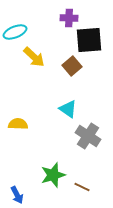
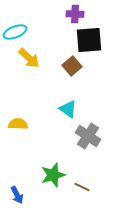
purple cross: moved 6 px right, 4 px up
yellow arrow: moved 5 px left, 1 px down
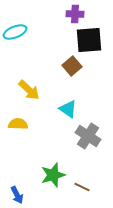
yellow arrow: moved 32 px down
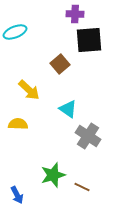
brown square: moved 12 px left, 2 px up
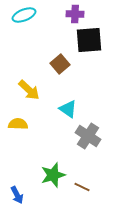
cyan ellipse: moved 9 px right, 17 px up
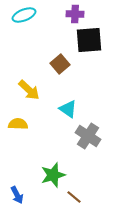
brown line: moved 8 px left, 10 px down; rotated 14 degrees clockwise
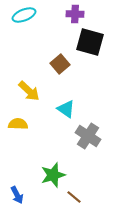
black square: moved 1 px right, 2 px down; rotated 20 degrees clockwise
yellow arrow: moved 1 px down
cyan triangle: moved 2 px left
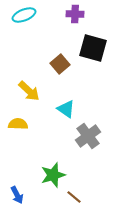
black square: moved 3 px right, 6 px down
gray cross: rotated 20 degrees clockwise
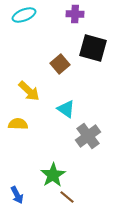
green star: rotated 15 degrees counterclockwise
brown line: moved 7 px left
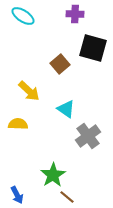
cyan ellipse: moved 1 px left, 1 px down; rotated 55 degrees clockwise
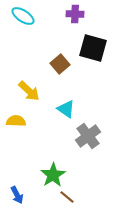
yellow semicircle: moved 2 px left, 3 px up
